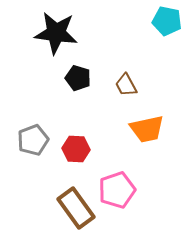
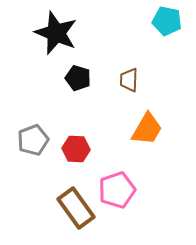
black star: rotated 15 degrees clockwise
brown trapezoid: moved 3 px right, 5 px up; rotated 30 degrees clockwise
orange trapezoid: rotated 48 degrees counterclockwise
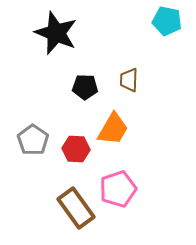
black pentagon: moved 7 px right, 9 px down; rotated 15 degrees counterclockwise
orange trapezoid: moved 34 px left
gray pentagon: rotated 16 degrees counterclockwise
pink pentagon: moved 1 px right, 1 px up
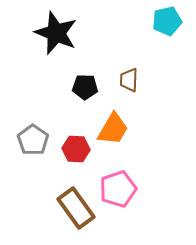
cyan pentagon: rotated 24 degrees counterclockwise
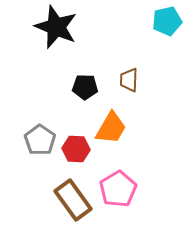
black star: moved 6 px up
orange trapezoid: moved 2 px left, 1 px up
gray pentagon: moved 7 px right
pink pentagon: rotated 12 degrees counterclockwise
brown rectangle: moved 3 px left, 8 px up
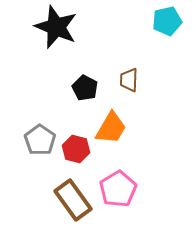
black pentagon: moved 1 px down; rotated 25 degrees clockwise
red hexagon: rotated 12 degrees clockwise
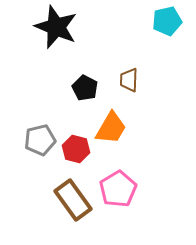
gray pentagon: rotated 24 degrees clockwise
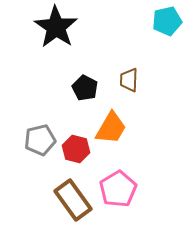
black star: rotated 12 degrees clockwise
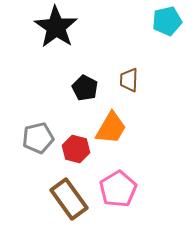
gray pentagon: moved 2 px left, 2 px up
brown rectangle: moved 4 px left, 1 px up
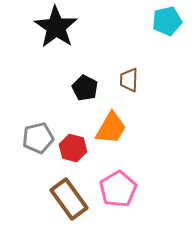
red hexagon: moved 3 px left, 1 px up
